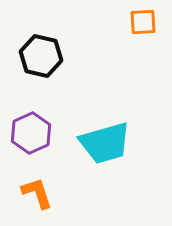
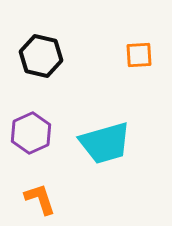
orange square: moved 4 px left, 33 px down
orange L-shape: moved 3 px right, 6 px down
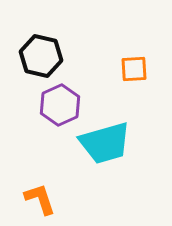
orange square: moved 5 px left, 14 px down
purple hexagon: moved 29 px right, 28 px up
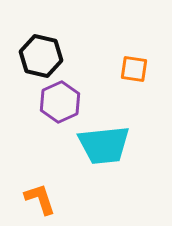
orange square: rotated 12 degrees clockwise
purple hexagon: moved 3 px up
cyan trapezoid: moved 1 px left, 2 px down; rotated 10 degrees clockwise
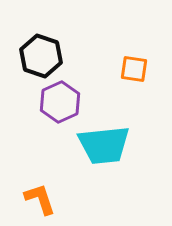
black hexagon: rotated 6 degrees clockwise
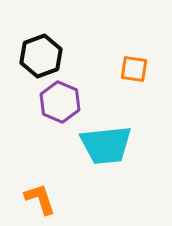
black hexagon: rotated 21 degrees clockwise
purple hexagon: rotated 12 degrees counterclockwise
cyan trapezoid: moved 2 px right
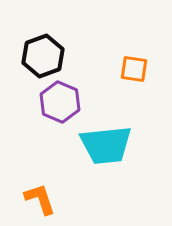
black hexagon: moved 2 px right
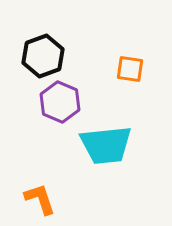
orange square: moved 4 px left
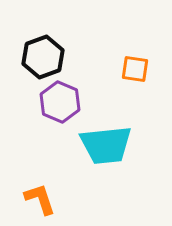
black hexagon: moved 1 px down
orange square: moved 5 px right
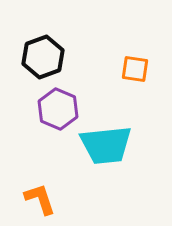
purple hexagon: moved 2 px left, 7 px down
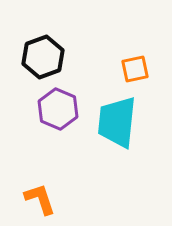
orange square: rotated 20 degrees counterclockwise
cyan trapezoid: moved 11 px right, 23 px up; rotated 102 degrees clockwise
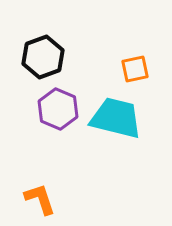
cyan trapezoid: moved 1 px left, 4 px up; rotated 98 degrees clockwise
